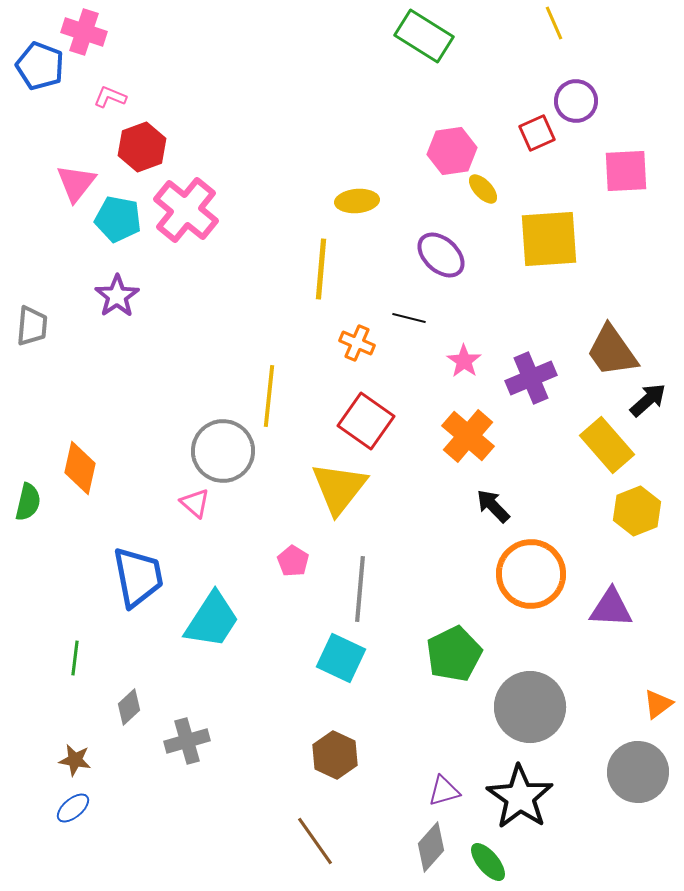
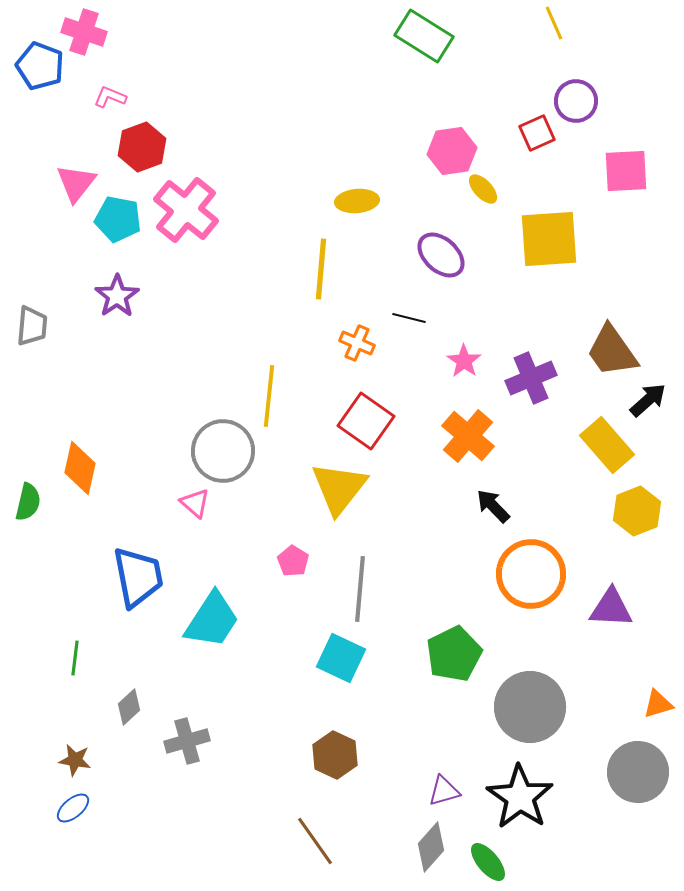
orange triangle at (658, 704): rotated 20 degrees clockwise
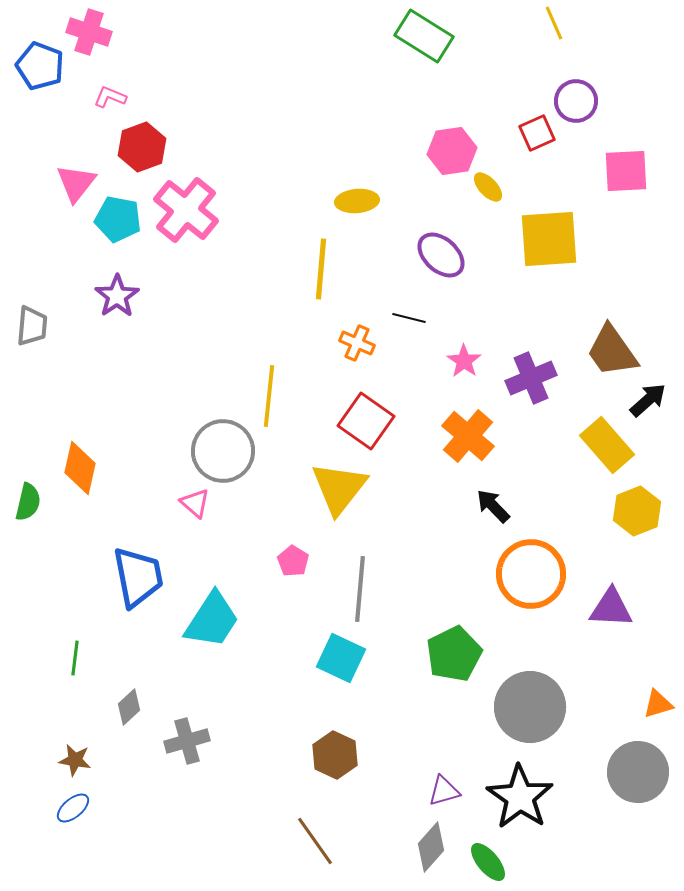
pink cross at (84, 32): moved 5 px right
yellow ellipse at (483, 189): moved 5 px right, 2 px up
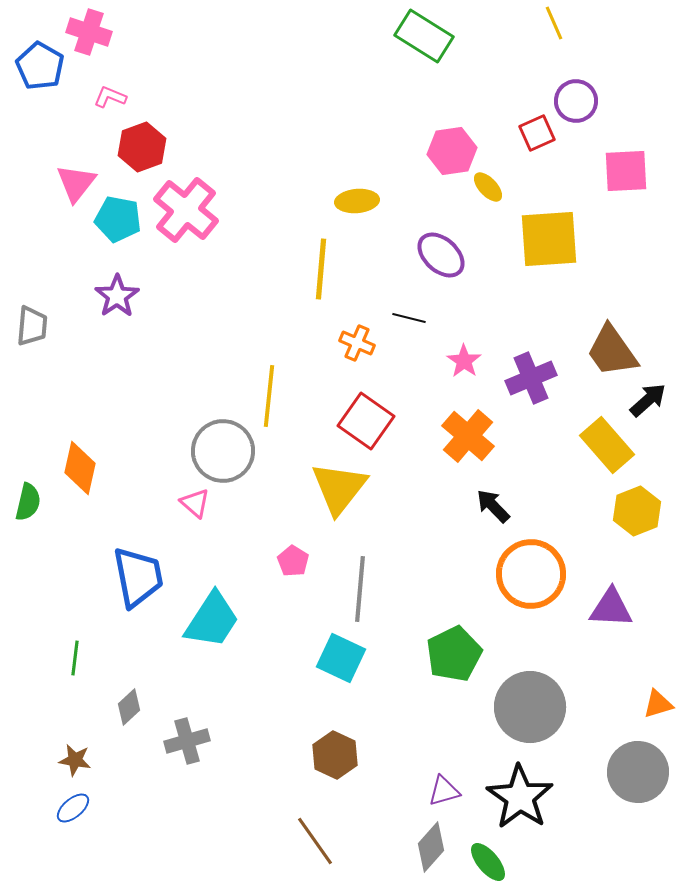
blue pentagon at (40, 66): rotated 9 degrees clockwise
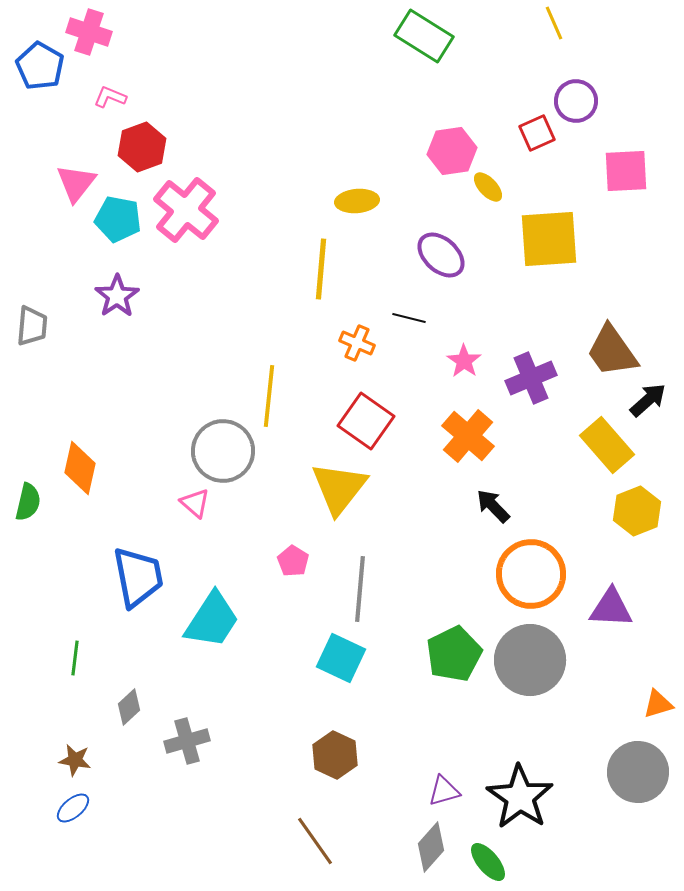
gray circle at (530, 707): moved 47 px up
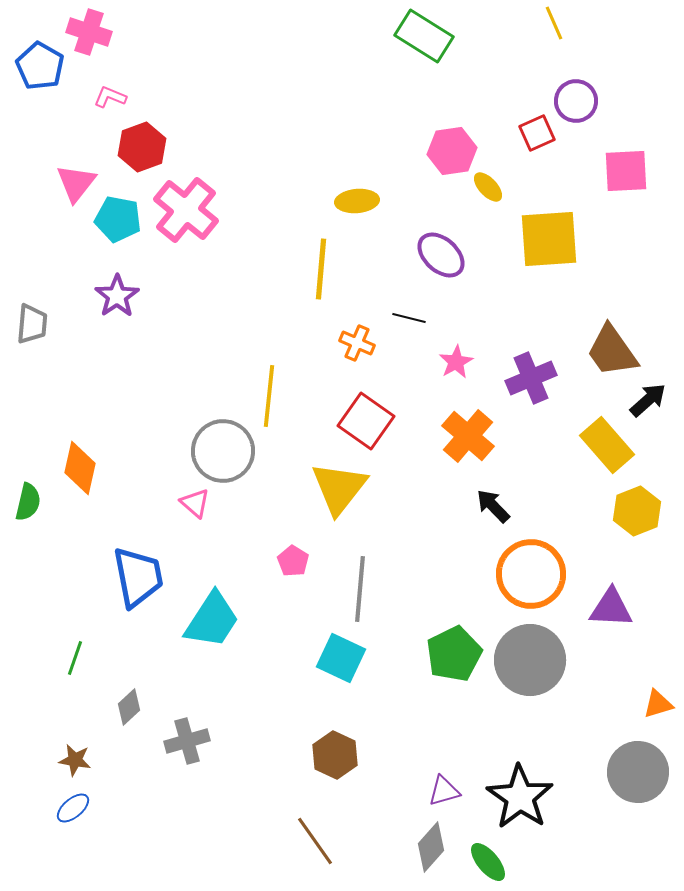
gray trapezoid at (32, 326): moved 2 px up
pink star at (464, 361): moved 8 px left, 1 px down; rotated 8 degrees clockwise
green line at (75, 658): rotated 12 degrees clockwise
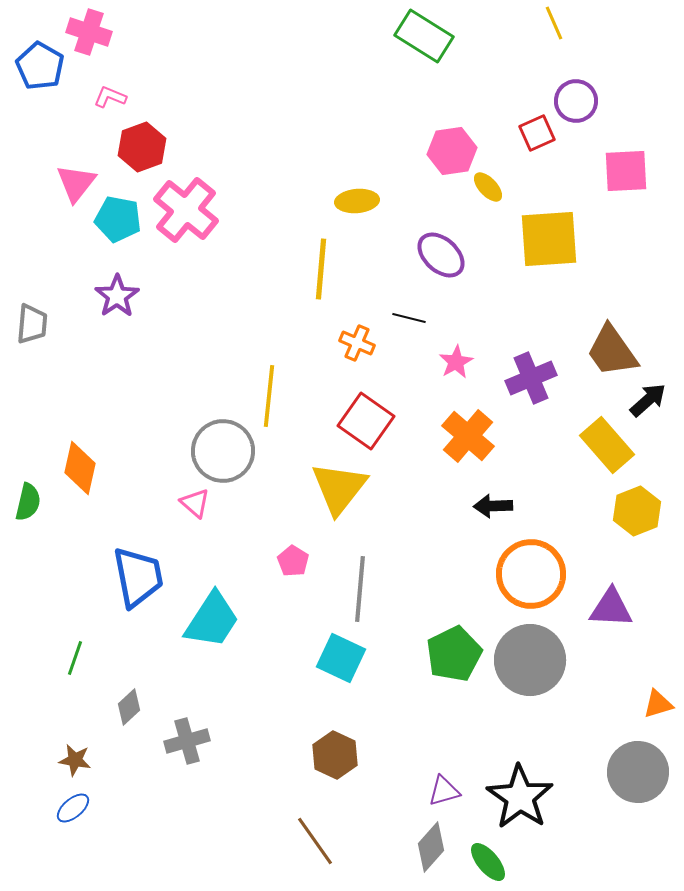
black arrow at (493, 506): rotated 48 degrees counterclockwise
